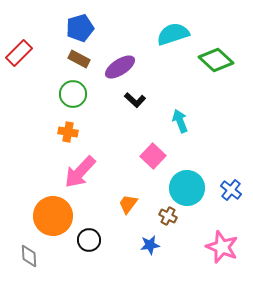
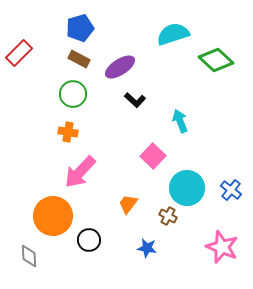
blue star: moved 3 px left, 3 px down; rotated 18 degrees clockwise
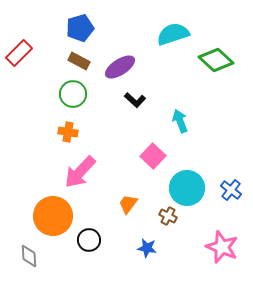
brown rectangle: moved 2 px down
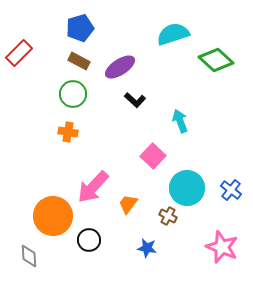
pink arrow: moved 13 px right, 15 px down
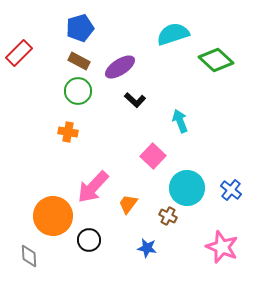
green circle: moved 5 px right, 3 px up
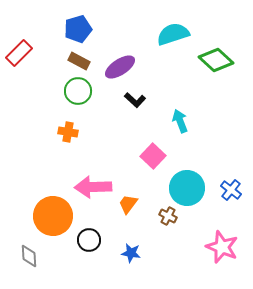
blue pentagon: moved 2 px left, 1 px down
pink arrow: rotated 45 degrees clockwise
blue star: moved 16 px left, 5 px down
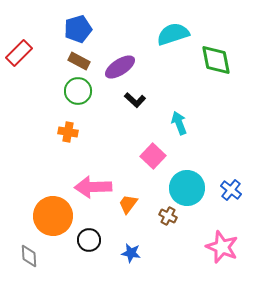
green diamond: rotated 36 degrees clockwise
cyan arrow: moved 1 px left, 2 px down
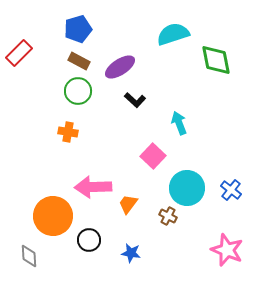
pink star: moved 5 px right, 3 px down
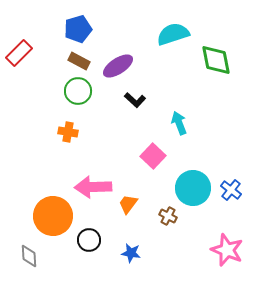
purple ellipse: moved 2 px left, 1 px up
cyan circle: moved 6 px right
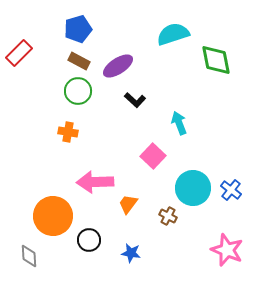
pink arrow: moved 2 px right, 5 px up
